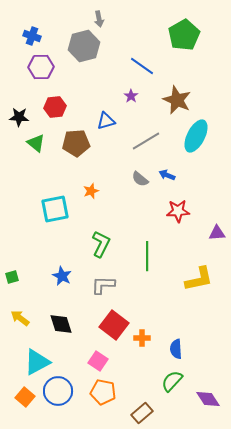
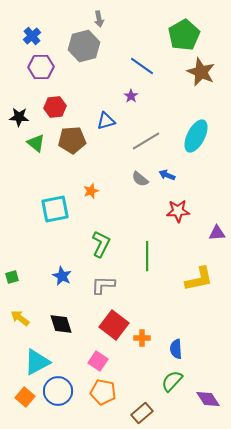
blue cross: rotated 30 degrees clockwise
brown star: moved 24 px right, 28 px up
brown pentagon: moved 4 px left, 3 px up
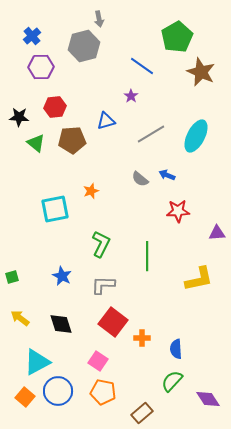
green pentagon: moved 7 px left, 2 px down
gray line: moved 5 px right, 7 px up
red square: moved 1 px left, 3 px up
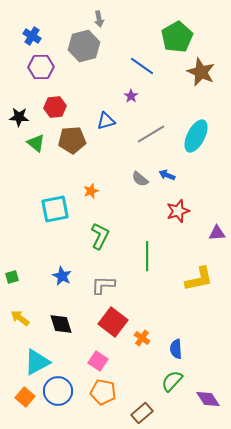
blue cross: rotated 18 degrees counterclockwise
red star: rotated 15 degrees counterclockwise
green L-shape: moved 1 px left, 8 px up
orange cross: rotated 35 degrees clockwise
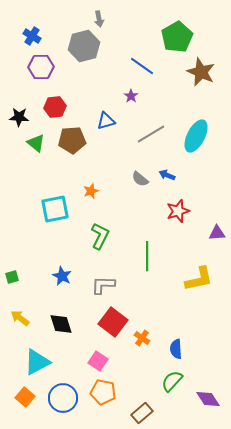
blue circle: moved 5 px right, 7 px down
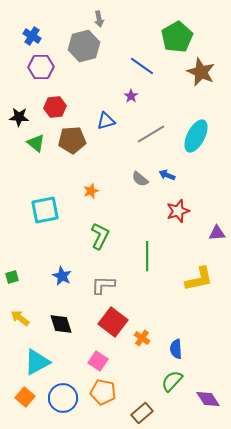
cyan square: moved 10 px left, 1 px down
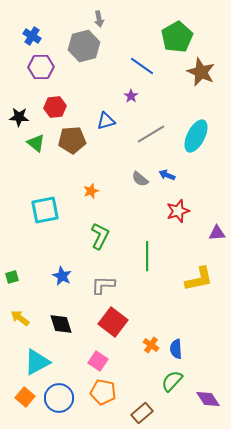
orange cross: moved 9 px right, 7 px down
blue circle: moved 4 px left
